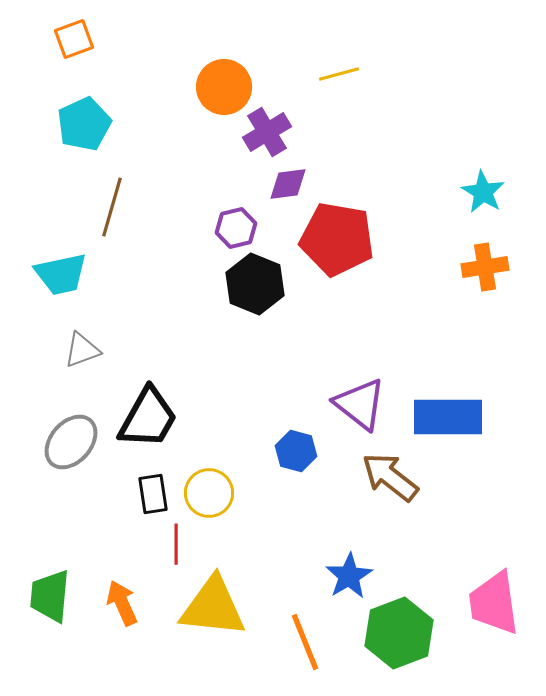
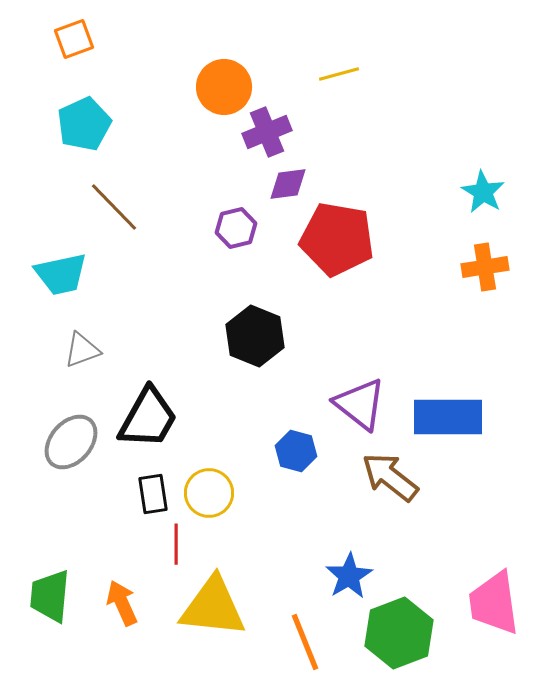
purple cross: rotated 9 degrees clockwise
brown line: moved 2 px right; rotated 60 degrees counterclockwise
black hexagon: moved 52 px down
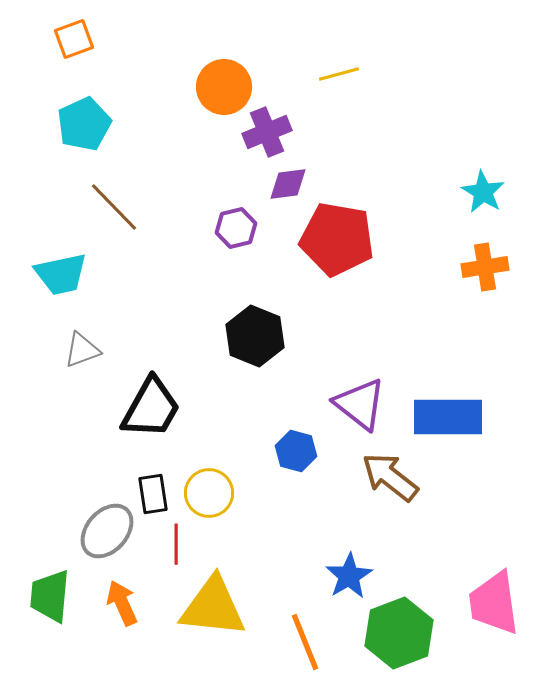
black trapezoid: moved 3 px right, 10 px up
gray ellipse: moved 36 px right, 89 px down
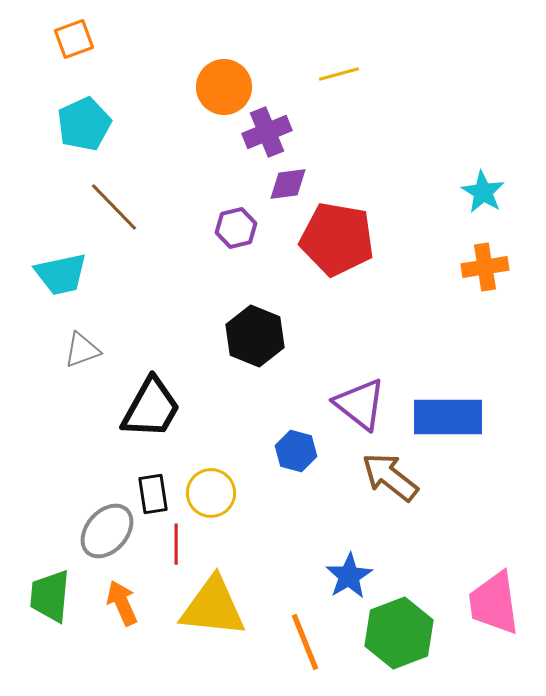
yellow circle: moved 2 px right
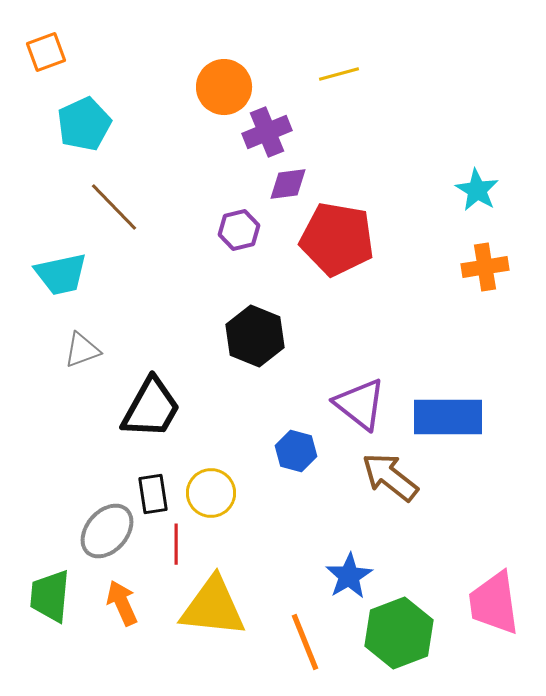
orange square: moved 28 px left, 13 px down
cyan star: moved 6 px left, 2 px up
purple hexagon: moved 3 px right, 2 px down
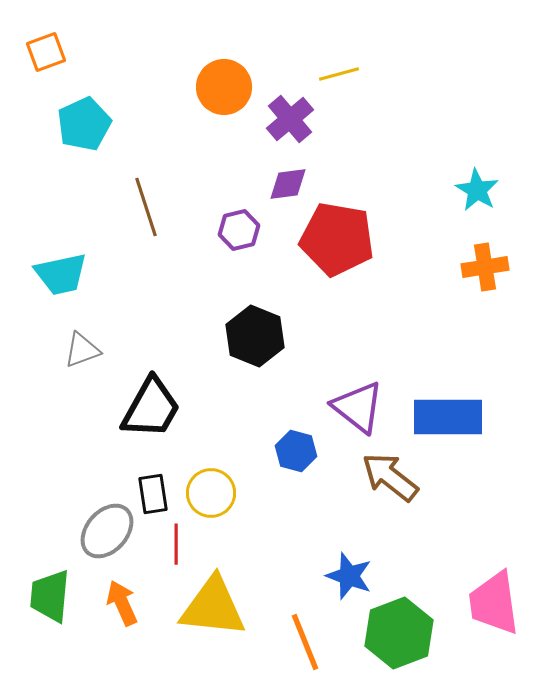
purple cross: moved 23 px right, 13 px up; rotated 18 degrees counterclockwise
brown line: moved 32 px right; rotated 26 degrees clockwise
purple triangle: moved 2 px left, 3 px down
blue star: rotated 21 degrees counterclockwise
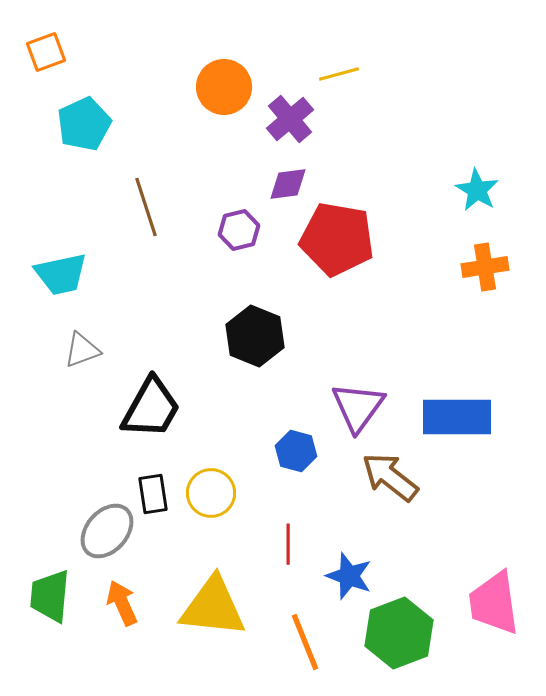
purple triangle: rotated 28 degrees clockwise
blue rectangle: moved 9 px right
red line: moved 112 px right
